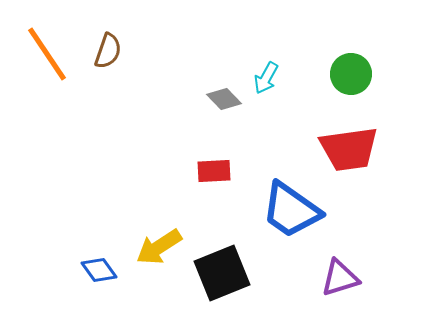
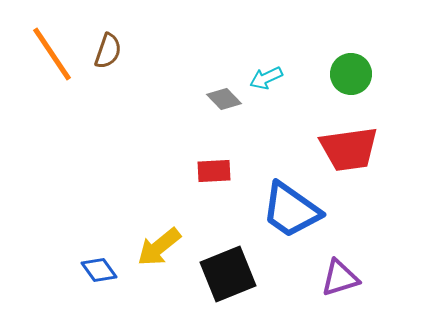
orange line: moved 5 px right
cyan arrow: rotated 36 degrees clockwise
yellow arrow: rotated 6 degrees counterclockwise
black square: moved 6 px right, 1 px down
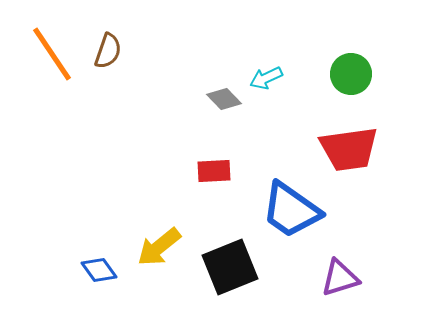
black square: moved 2 px right, 7 px up
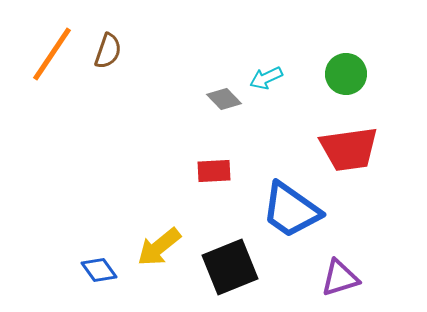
orange line: rotated 68 degrees clockwise
green circle: moved 5 px left
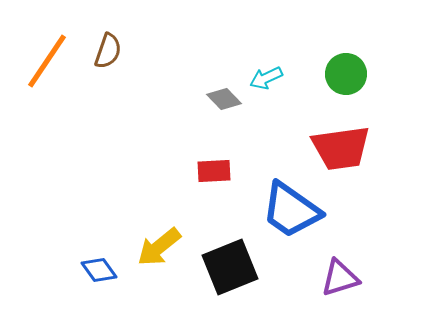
orange line: moved 5 px left, 7 px down
red trapezoid: moved 8 px left, 1 px up
